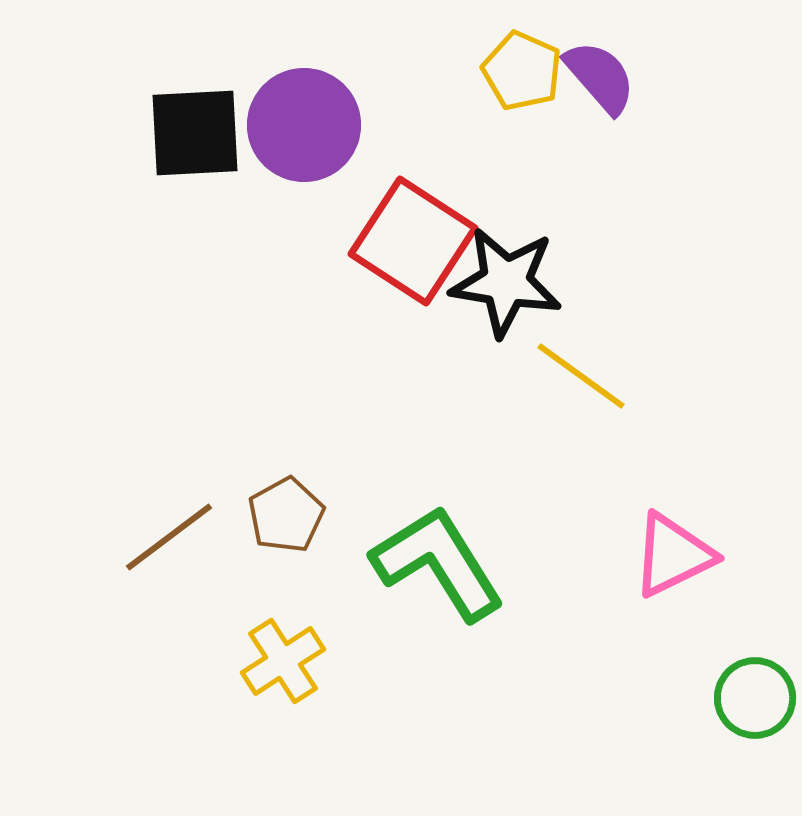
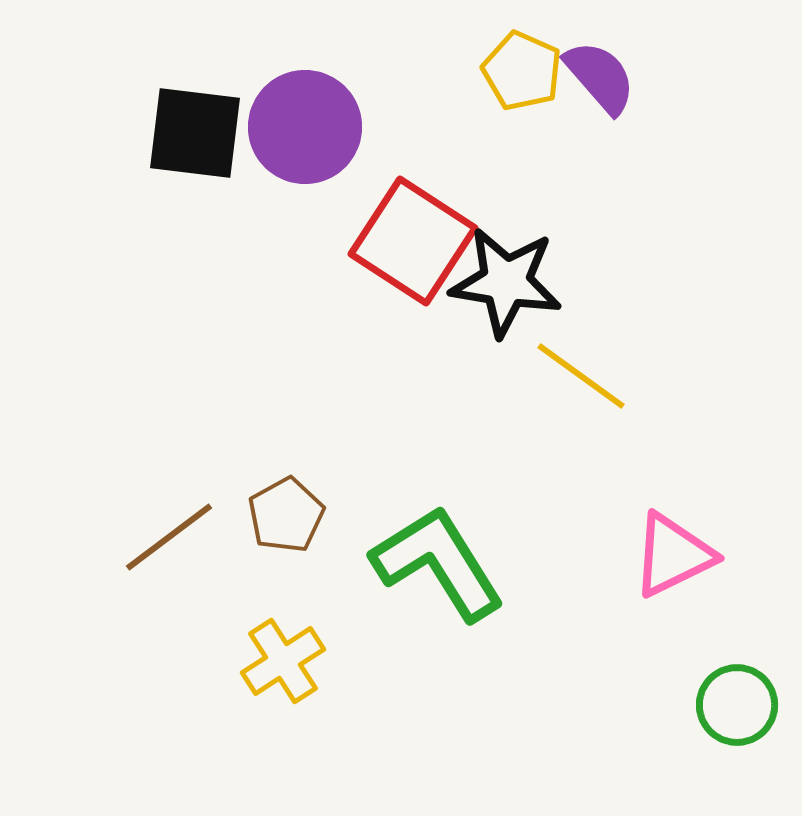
purple circle: moved 1 px right, 2 px down
black square: rotated 10 degrees clockwise
green circle: moved 18 px left, 7 px down
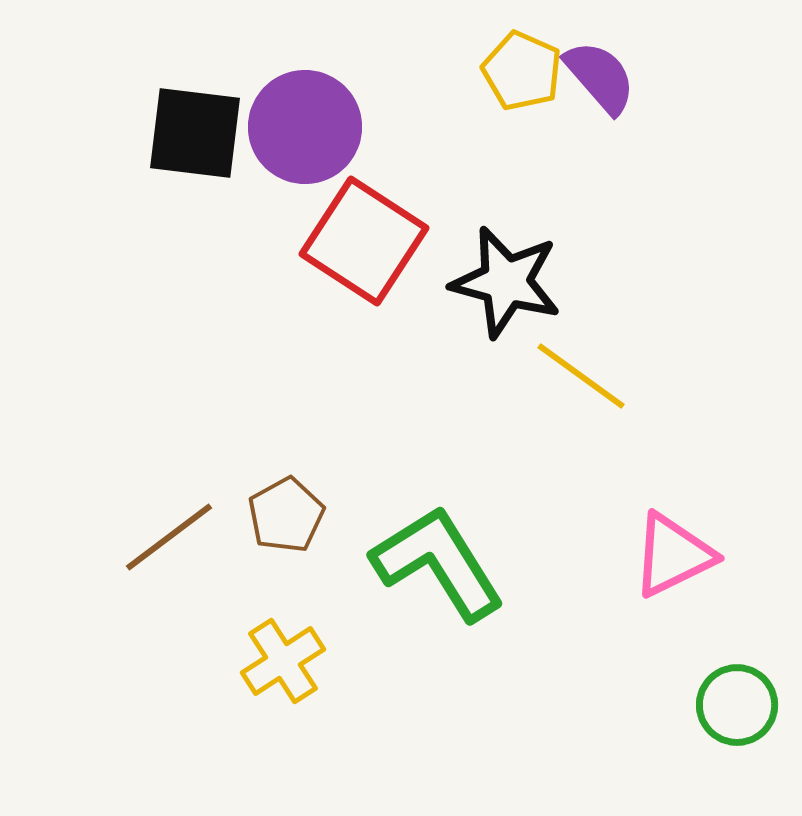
red square: moved 49 px left
black star: rotated 6 degrees clockwise
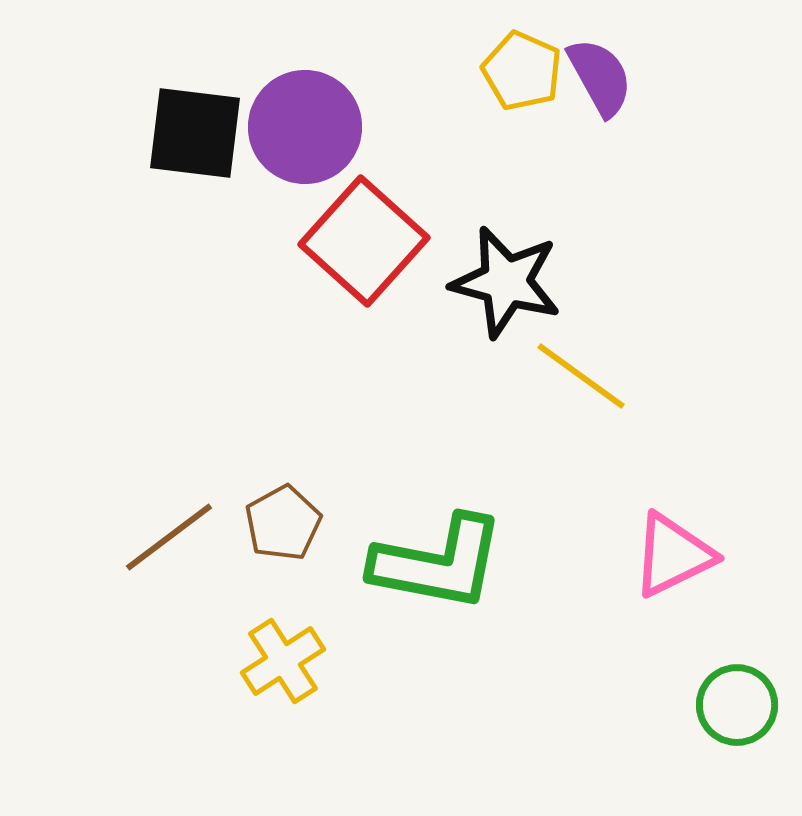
purple semicircle: rotated 12 degrees clockwise
red square: rotated 9 degrees clockwise
brown pentagon: moved 3 px left, 8 px down
green L-shape: rotated 133 degrees clockwise
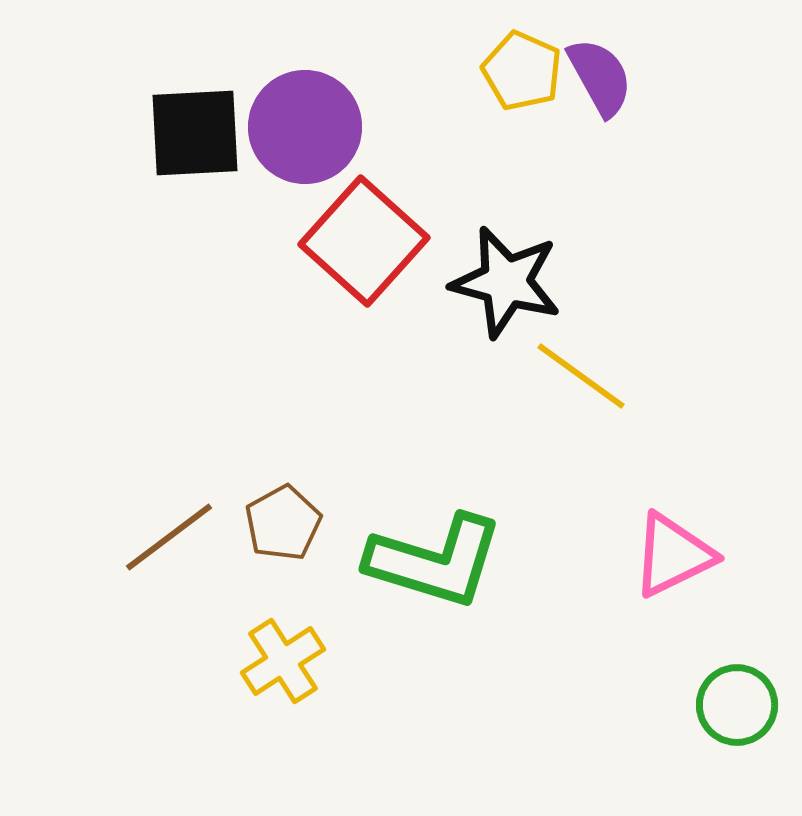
black square: rotated 10 degrees counterclockwise
green L-shape: moved 3 px left, 2 px up; rotated 6 degrees clockwise
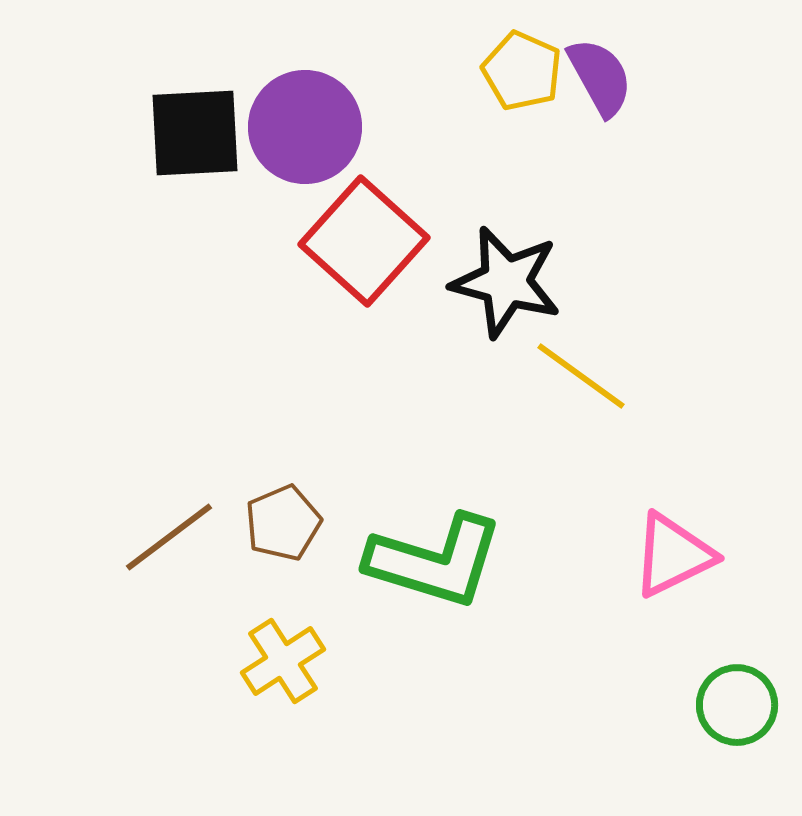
brown pentagon: rotated 6 degrees clockwise
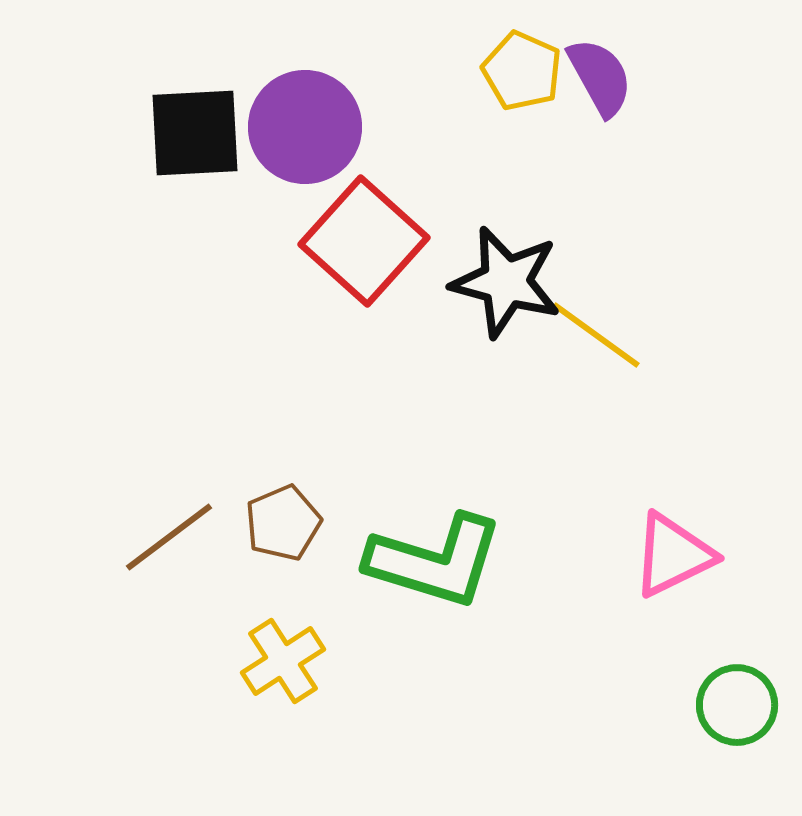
yellow line: moved 15 px right, 41 px up
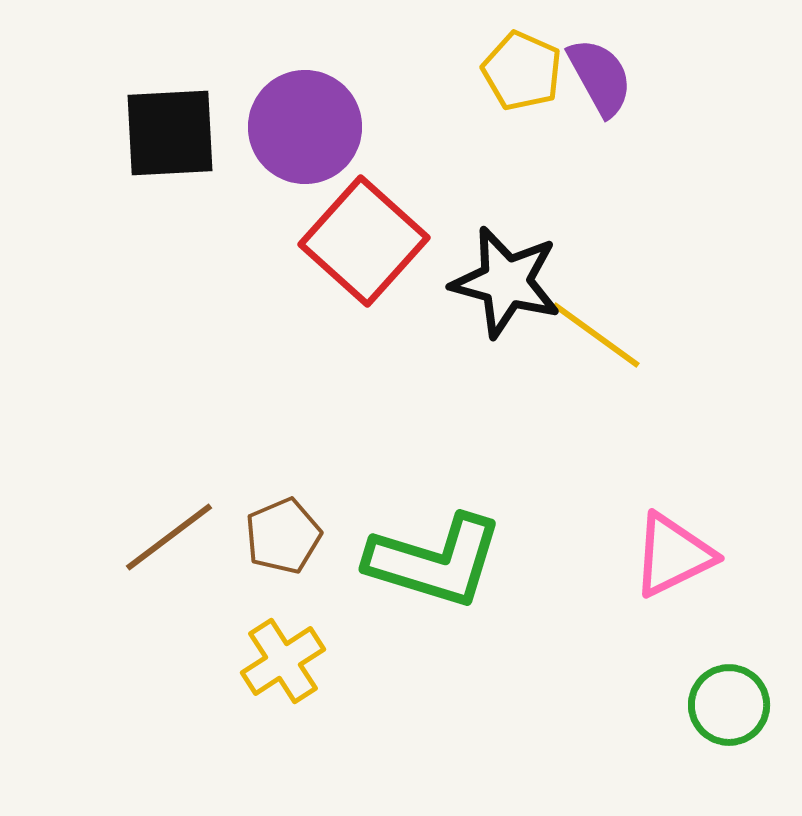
black square: moved 25 px left
brown pentagon: moved 13 px down
green circle: moved 8 px left
